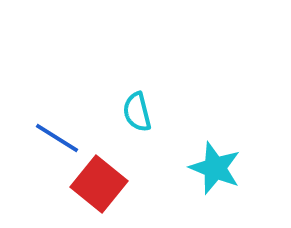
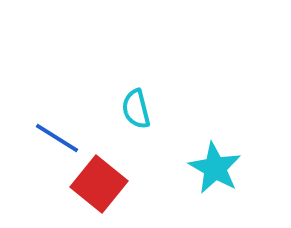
cyan semicircle: moved 1 px left, 3 px up
cyan star: rotated 8 degrees clockwise
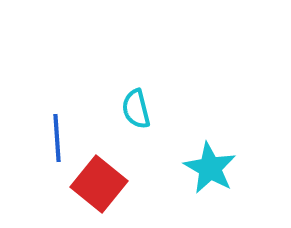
blue line: rotated 54 degrees clockwise
cyan star: moved 5 px left
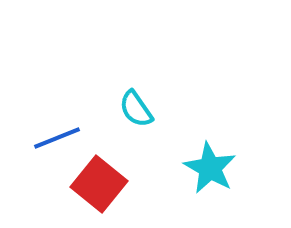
cyan semicircle: rotated 21 degrees counterclockwise
blue line: rotated 72 degrees clockwise
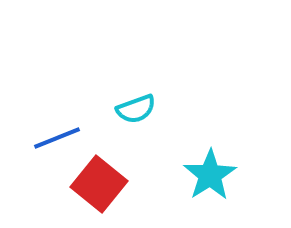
cyan semicircle: rotated 75 degrees counterclockwise
cyan star: moved 7 px down; rotated 10 degrees clockwise
